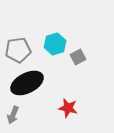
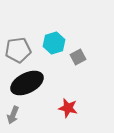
cyan hexagon: moved 1 px left, 1 px up
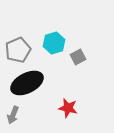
gray pentagon: rotated 15 degrees counterclockwise
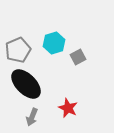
black ellipse: moved 1 px left, 1 px down; rotated 72 degrees clockwise
red star: rotated 12 degrees clockwise
gray arrow: moved 19 px right, 2 px down
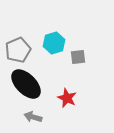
gray square: rotated 21 degrees clockwise
red star: moved 1 px left, 10 px up
gray arrow: moved 1 px right; rotated 84 degrees clockwise
